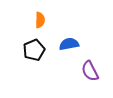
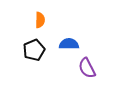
blue semicircle: rotated 12 degrees clockwise
purple semicircle: moved 3 px left, 3 px up
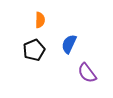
blue semicircle: rotated 66 degrees counterclockwise
purple semicircle: moved 5 px down; rotated 10 degrees counterclockwise
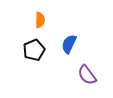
purple semicircle: moved 2 px down
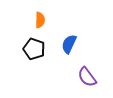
black pentagon: moved 1 px up; rotated 30 degrees counterclockwise
purple semicircle: moved 2 px down
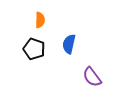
blue semicircle: rotated 12 degrees counterclockwise
purple semicircle: moved 5 px right
